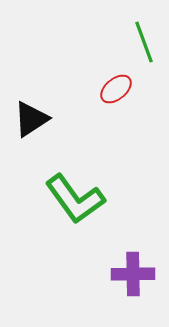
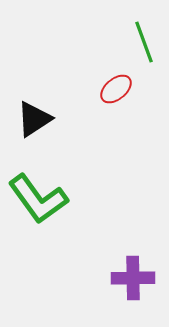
black triangle: moved 3 px right
green L-shape: moved 37 px left
purple cross: moved 4 px down
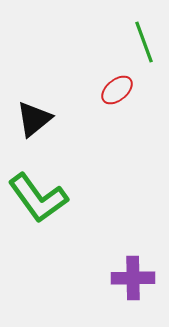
red ellipse: moved 1 px right, 1 px down
black triangle: rotated 6 degrees counterclockwise
green L-shape: moved 1 px up
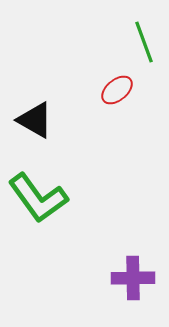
black triangle: moved 1 px right, 1 px down; rotated 51 degrees counterclockwise
